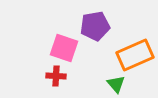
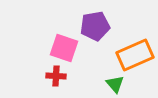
green triangle: moved 1 px left
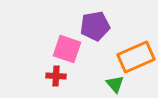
pink square: moved 3 px right, 1 px down
orange rectangle: moved 1 px right, 2 px down
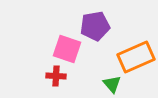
green triangle: moved 3 px left
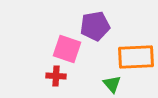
orange rectangle: rotated 21 degrees clockwise
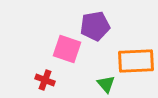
orange rectangle: moved 4 px down
red cross: moved 11 px left, 4 px down; rotated 18 degrees clockwise
green triangle: moved 6 px left
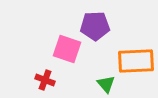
purple pentagon: rotated 8 degrees clockwise
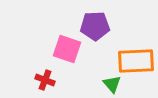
green triangle: moved 6 px right
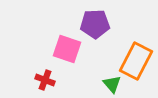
purple pentagon: moved 2 px up
orange rectangle: rotated 60 degrees counterclockwise
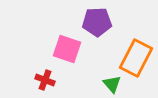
purple pentagon: moved 2 px right, 2 px up
orange rectangle: moved 3 px up
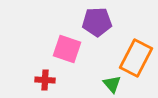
red cross: rotated 18 degrees counterclockwise
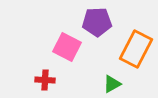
pink square: moved 2 px up; rotated 8 degrees clockwise
orange rectangle: moved 9 px up
green triangle: rotated 42 degrees clockwise
